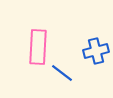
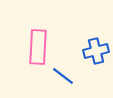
blue line: moved 1 px right, 3 px down
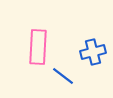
blue cross: moved 3 px left, 1 px down
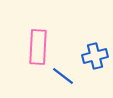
blue cross: moved 2 px right, 4 px down
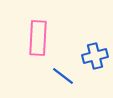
pink rectangle: moved 9 px up
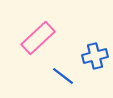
pink rectangle: rotated 44 degrees clockwise
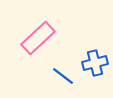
blue cross: moved 7 px down
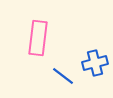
pink rectangle: rotated 40 degrees counterclockwise
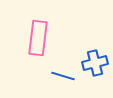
blue line: rotated 20 degrees counterclockwise
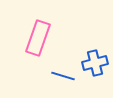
pink rectangle: rotated 12 degrees clockwise
